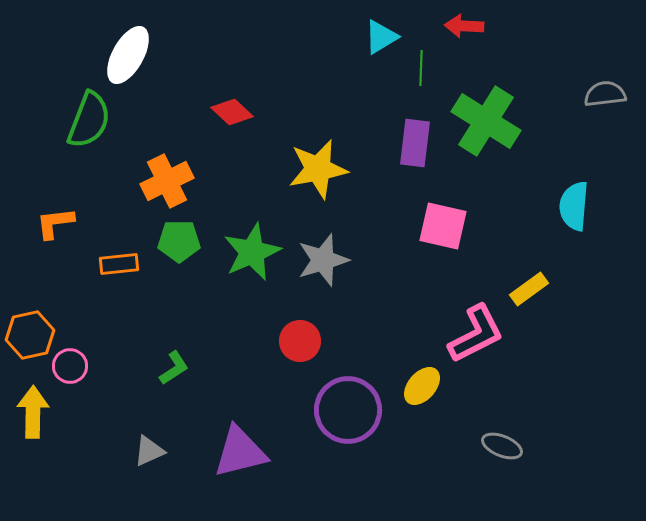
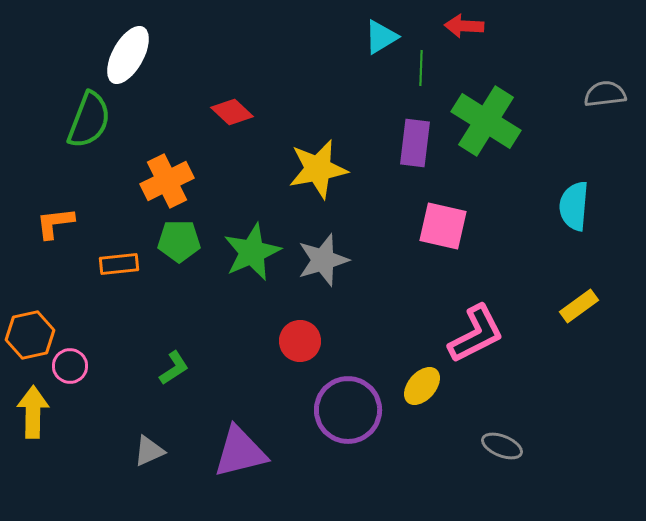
yellow rectangle: moved 50 px right, 17 px down
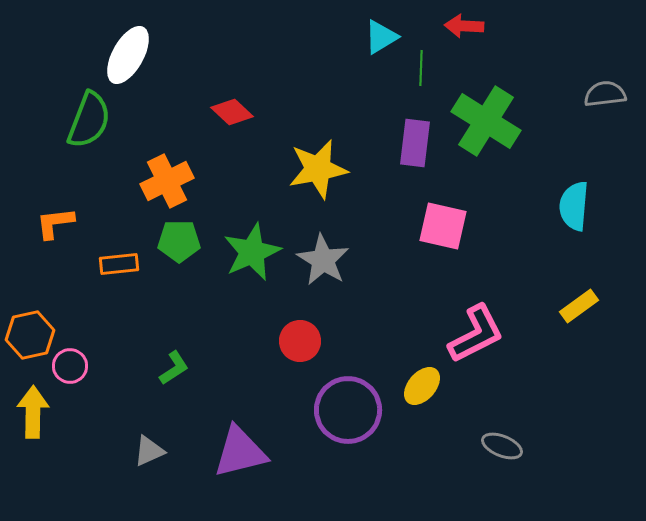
gray star: rotated 24 degrees counterclockwise
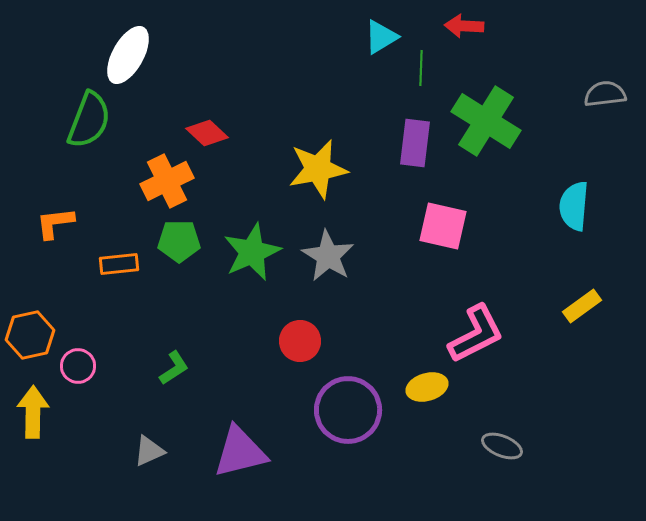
red diamond: moved 25 px left, 21 px down
gray star: moved 5 px right, 4 px up
yellow rectangle: moved 3 px right
pink circle: moved 8 px right
yellow ellipse: moved 5 px right, 1 px down; rotated 33 degrees clockwise
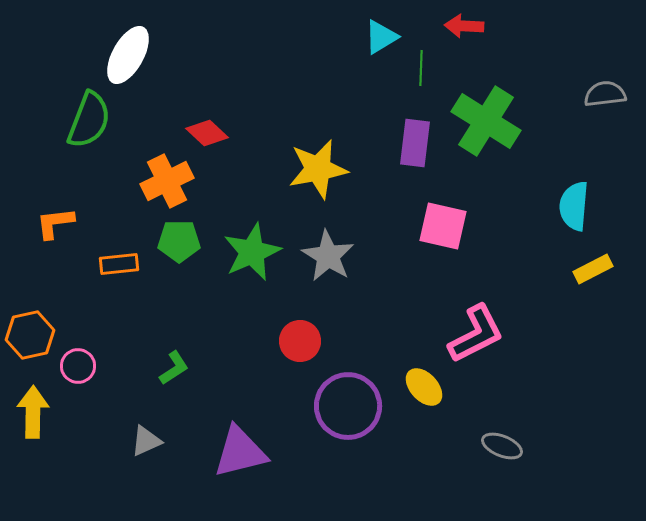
yellow rectangle: moved 11 px right, 37 px up; rotated 9 degrees clockwise
yellow ellipse: moved 3 px left; rotated 63 degrees clockwise
purple circle: moved 4 px up
gray triangle: moved 3 px left, 10 px up
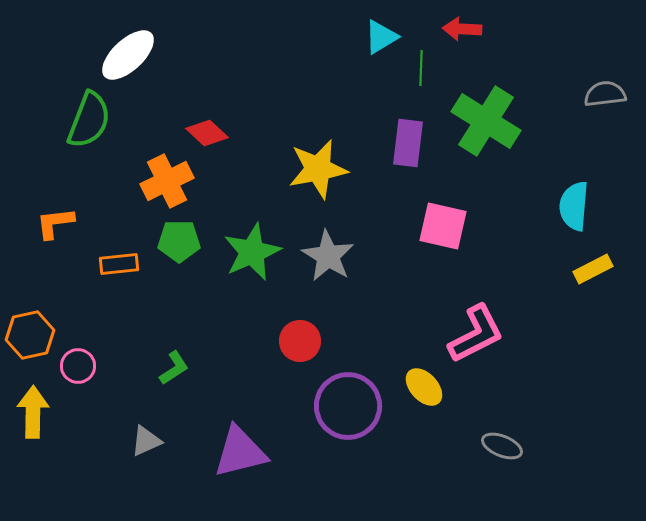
red arrow: moved 2 px left, 3 px down
white ellipse: rotated 18 degrees clockwise
purple rectangle: moved 7 px left
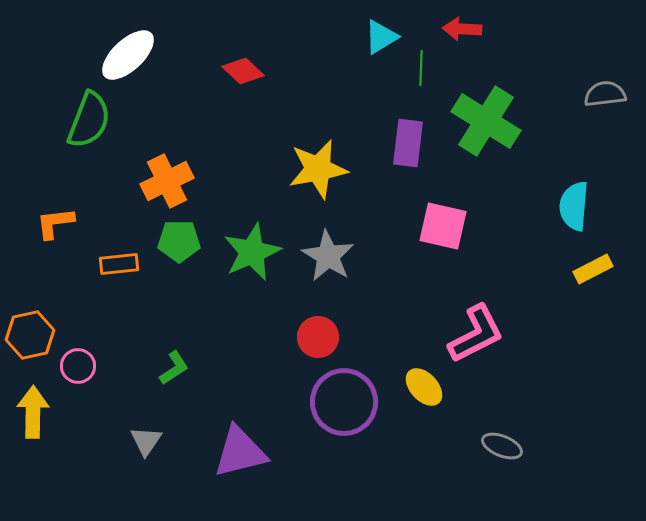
red diamond: moved 36 px right, 62 px up
red circle: moved 18 px right, 4 px up
purple circle: moved 4 px left, 4 px up
gray triangle: rotated 32 degrees counterclockwise
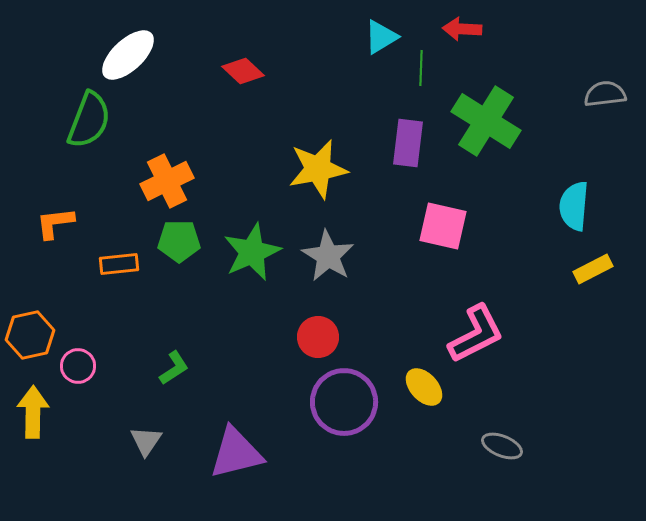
purple triangle: moved 4 px left, 1 px down
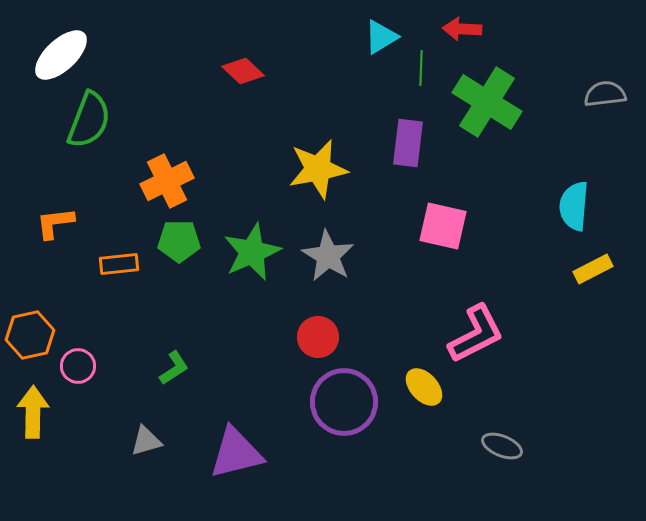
white ellipse: moved 67 px left
green cross: moved 1 px right, 19 px up
gray triangle: rotated 40 degrees clockwise
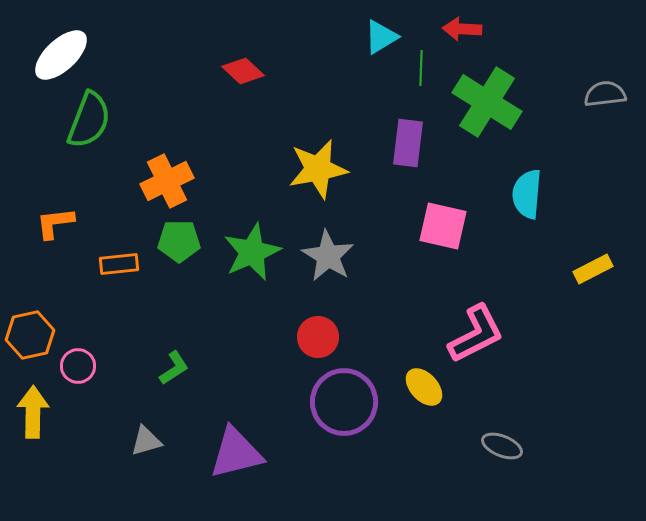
cyan semicircle: moved 47 px left, 12 px up
